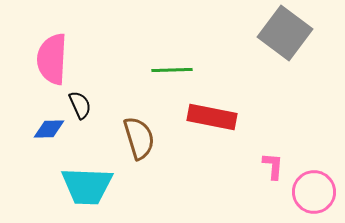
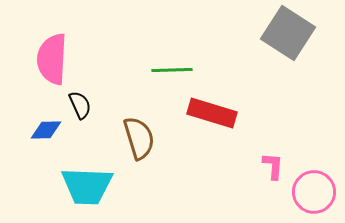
gray square: moved 3 px right; rotated 4 degrees counterclockwise
red rectangle: moved 4 px up; rotated 6 degrees clockwise
blue diamond: moved 3 px left, 1 px down
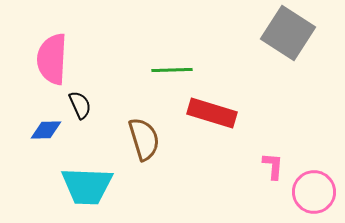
brown semicircle: moved 5 px right, 1 px down
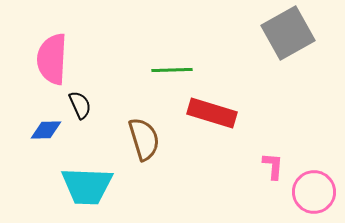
gray square: rotated 28 degrees clockwise
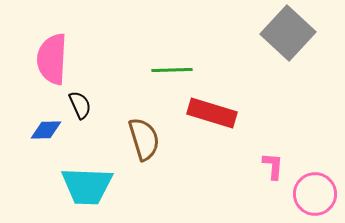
gray square: rotated 18 degrees counterclockwise
pink circle: moved 1 px right, 2 px down
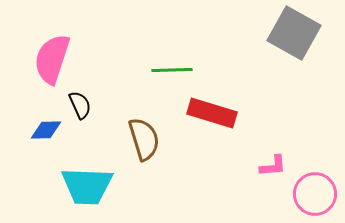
gray square: moved 6 px right; rotated 14 degrees counterclockwise
pink semicircle: rotated 15 degrees clockwise
pink L-shape: rotated 80 degrees clockwise
